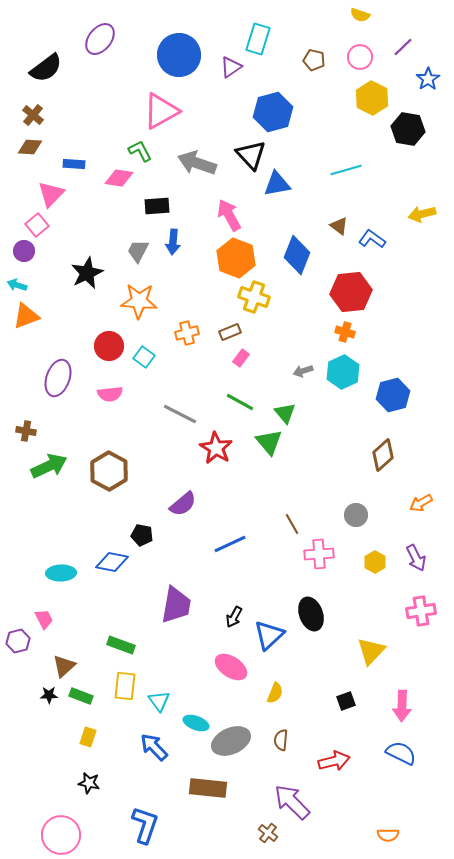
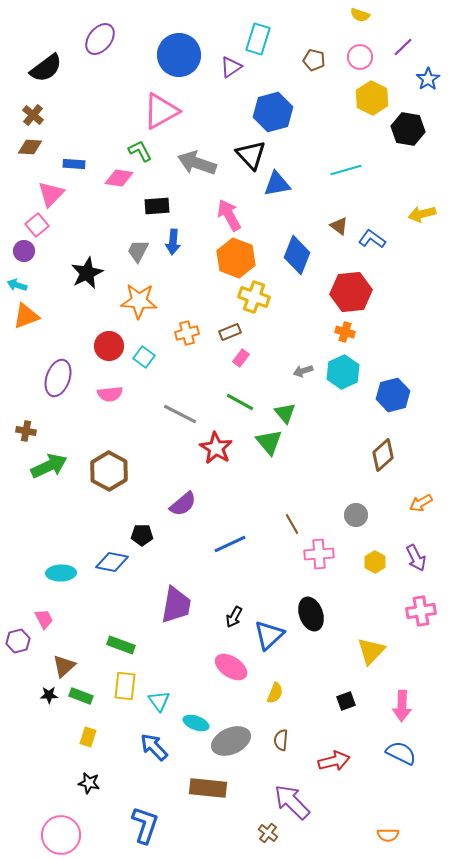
black pentagon at (142, 535): rotated 10 degrees counterclockwise
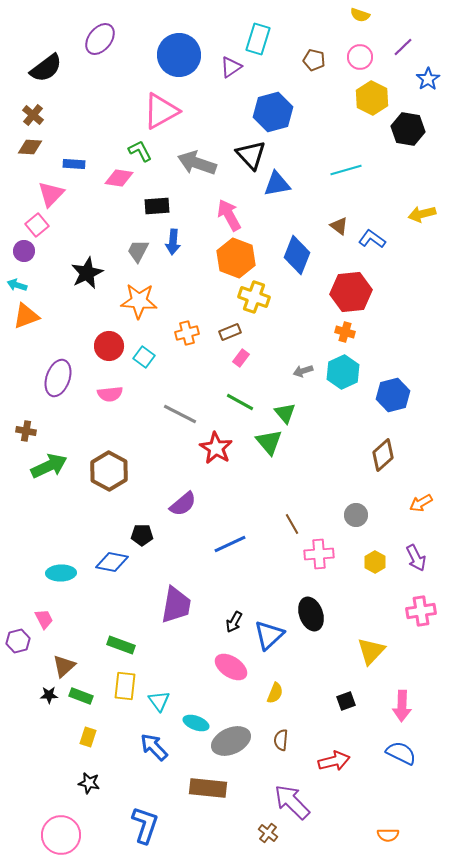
black arrow at (234, 617): moved 5 px down
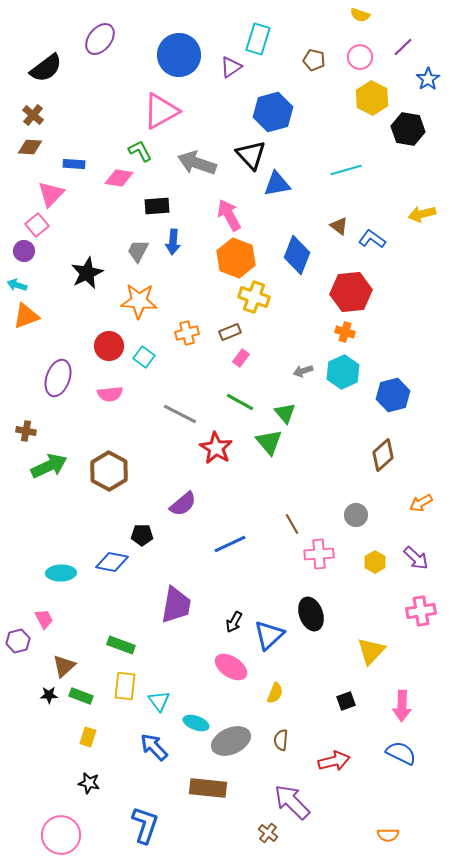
purple arrow at (416, 558): rotated 20 degrees counterclockwise
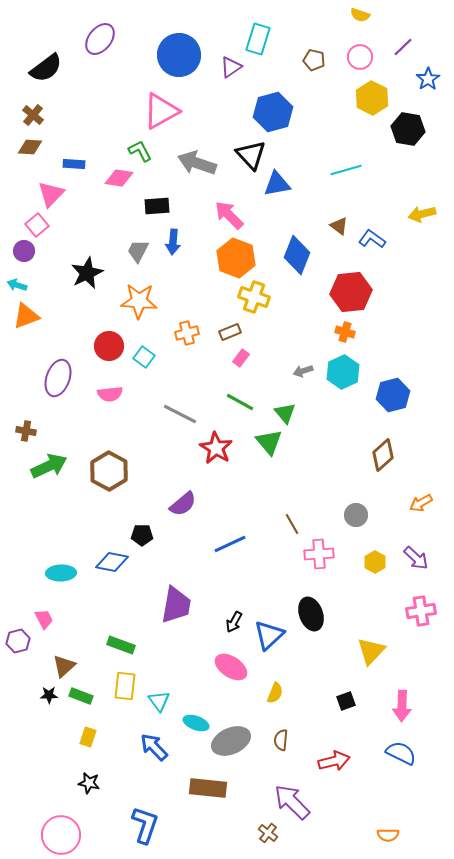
pink arrow at (229, 215): rotated 16 degrees counterclockwise
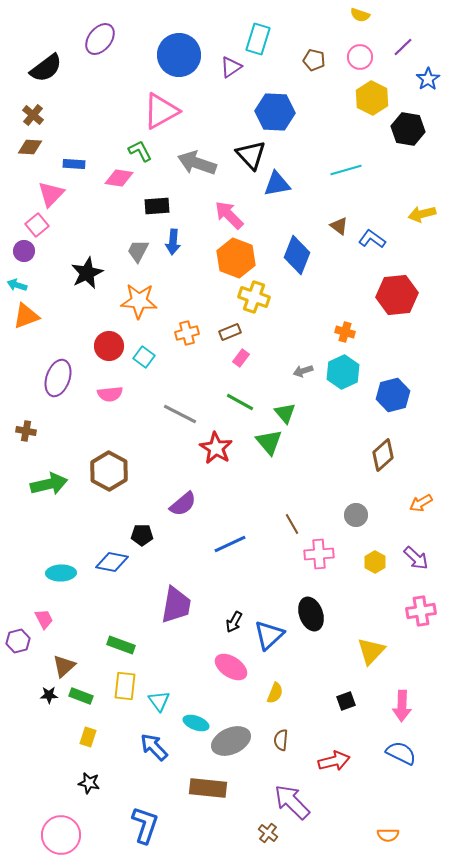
blue hexagon at (273, 112): moved 2 px right; rotated 18 degrees clockwise
red hexagon at (351, 292): moved 46 px right, 3 px down
green arrow at (49, 466): moved 18 px down; rotated 12 degrees clockwise
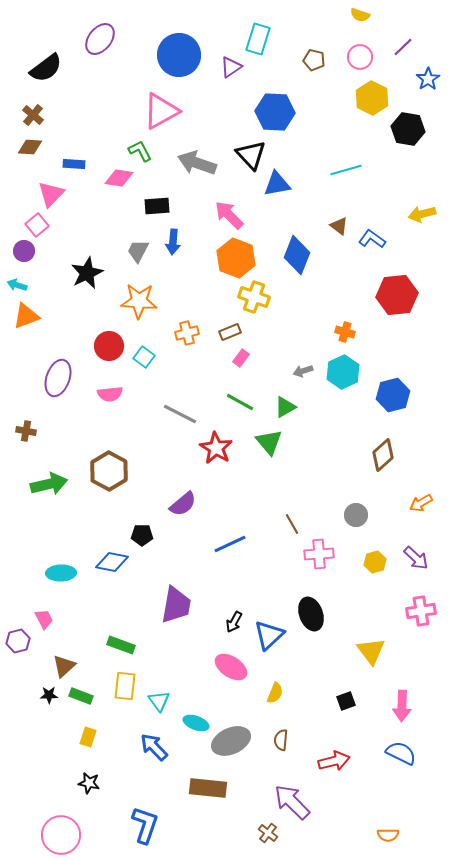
green triangle at (285, 413): moved 6 px up; rotated 40 degrees clockwise
yellow hexagon at (375, 562): rotated 15 degrees clockwise
yellow triangle at (371, 651): rotated 20 degrees counterclockwise
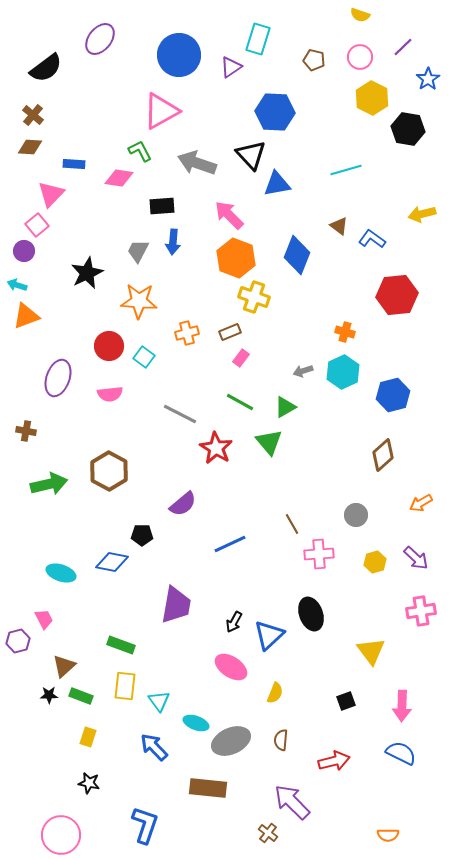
black rectangle at (157, 206): moved 5 px right
cyan ellipse at (61, 573): rotated 20 degrees clockwise
